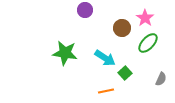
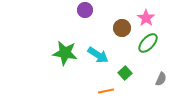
pink star: moved 1 px right
cyan arrow: moved 7 px left, 3 px up
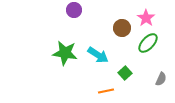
purple circle: moved 11 px left
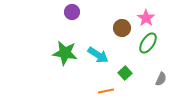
purple circle: moved 2 px left, 2 px down
green ellipse: rotated 10 degrees counterclockwise
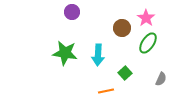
cyan arrow: rotated 60 degrees clockwise
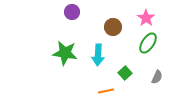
brown circle: moved 9 px left, 1 px up
gray semicircle: moved 4 px left, 2 px up
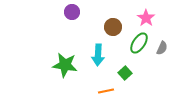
green ellipse: moved 9 px left
green star: moved 12 px down
gray semicircle: moved 5 px right, 29 px up
